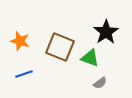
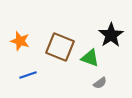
black star: moved 5 px right, 3 px down
blue line: moved 4 px right, 1 px down
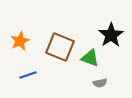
orange star: rotated 30 degrees clockwise
gray semicircle: rotated 24 degrees clockwise
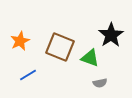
blue line: rotated 12 degrees counterclockwise
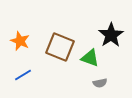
orange star: rotated 24 degrees counterclockwise
blue line: moved 5 px left
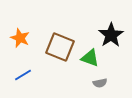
orange star: moved 3 px up
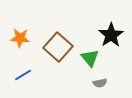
orange star: rotated 18 degrees counterclockwise
brown square: moved 2 px left; rotated 20 degrees clockwise
green triangle: rotated 30 degrees clockwise
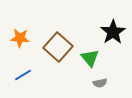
black star: moved 2 px right, 3 px up
